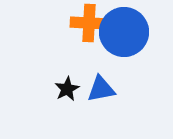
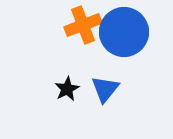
orange cross: moved 6 px left, 2 px down; rotated 24 degrees counterclockwise
blue triangle: moved 4 px right; rotated 40 degrees counterclockwise
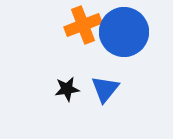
black star: rotated 20 degrees clockwise
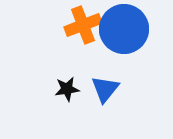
blue circle: moved 3 px up
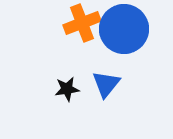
orange cross: moved 1 px left, 2 px up
blue triangle: moved 1 px right, 5 px up
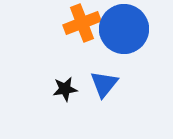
blue triangle: moved 2 px left
black star: moved 2 px left
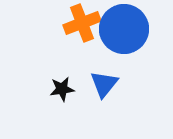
black star: moved 3 px left
